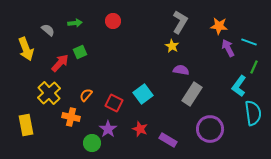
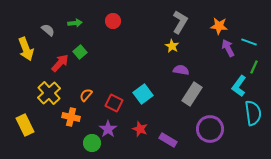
green square: rotated 16 degrees counterclockwise
yellow rectangle: moved 1 px left; rotated 15 degrees counterclockwise
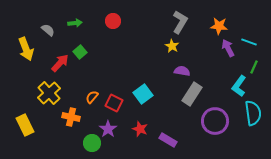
purple semicircle: moved 1 px right, 1 px down
orange semicircle: moved 6 px right, 2 px down
purple circle: moved 5 px right, 8 px up
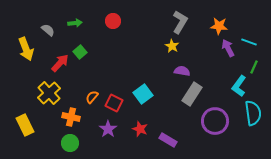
green circle: moved 22 px left
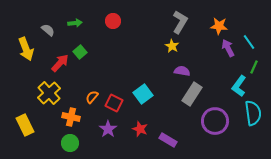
cyan line: rotated 35 degrees clockwise
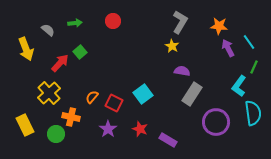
purple circle: moved 1 px right, 1 px down
green circle: moved 14 px left, 9 px up
